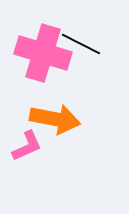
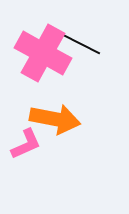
pink cross: rotated 12 degrees clockwise
pink L-shape: moved 1 px left, 2 px up
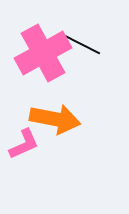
pink cross: rotated 32 degrees clockwise
pink L-shape: moved 2 px left
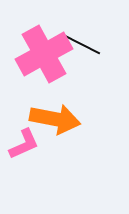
pink cross: moved 1 px right, 1 px down
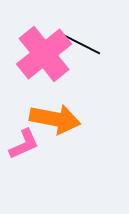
pink cross: rotated 10 degrees counterclockwise
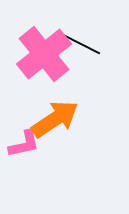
orange arrow: rotated 45 degrees counterclockwise
pink L-shape: rotated 12 degrees clockwise
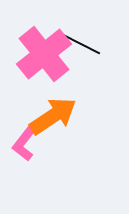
orange arrow: moved 2 px left, 3 px up
pink L-shape: rotated 140 degrees clockwise
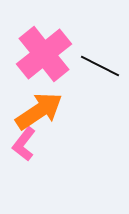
black line: moved 19 px right, 22 px down
orange arrow: moved 14 px left, 5 px up
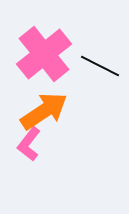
orange arrow: moved 5 px right
pink L-shape: moved 5 px right
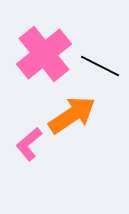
orange arrow: moved 28 px right, 4 px down
pink L-shape: rotated 12 degrees clockwise
